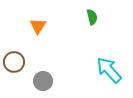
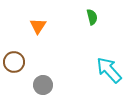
gray circle: moved 4 px down
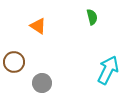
orange triangle: rotated 30 degrees counterclockwise
cyan arrow: moved 1 px left; rotated 68 degrees clockwise
gray circle: moved 1 px left, 2 px up
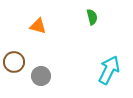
orange triangle: rotated 18 degrees counterclockwise
cyan arrow: moved 1 px right
gray circle: moved 1 px left, 7 px up
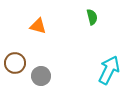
brown circle: moved 1 px right, 1 px down
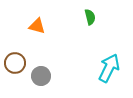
green semicircle: moved 2 px left
orange triangle: moved 1 px left
cyan arrow: moved 2 px up
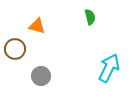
brown circle: moved 14 px up
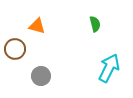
green semicircle: moved 5 px right, 7 px down
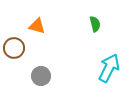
brown circle: moved 1 px left, 1 px up
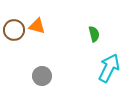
green semicircle: moved 1 px left, 10 px down
brown circle: moved 18 px up
gray circle: moved 1 px right
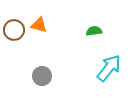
orange triangle: moved 2 px right, 1 px up
green semicircle: moved 3 px up; rotated 84 degrees counterclockwise
cyan arrow: rotated 12 degrees clockwise
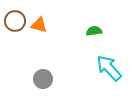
brown circle: moved 1 px right, 9 px up
cyan arrow: rotated 80 degrees counterclockwise
gray circle: moved 1 px right, 3 px down
